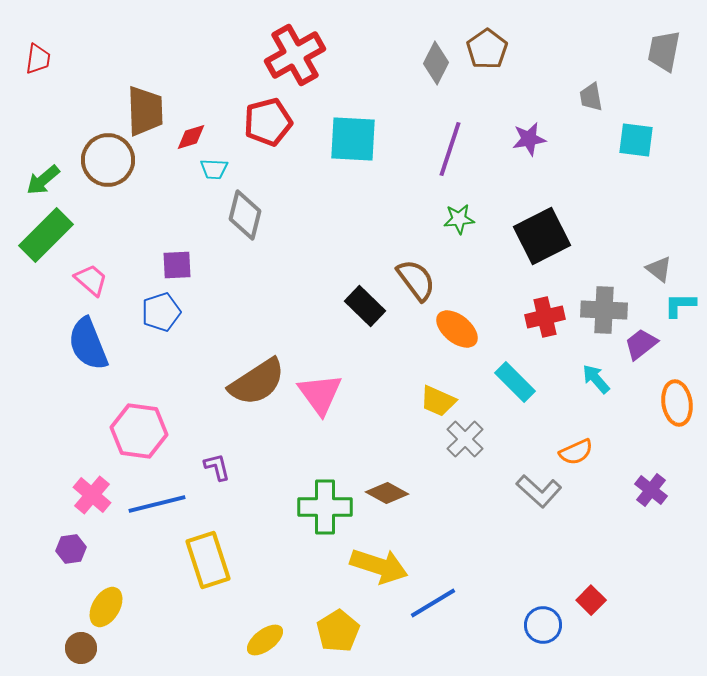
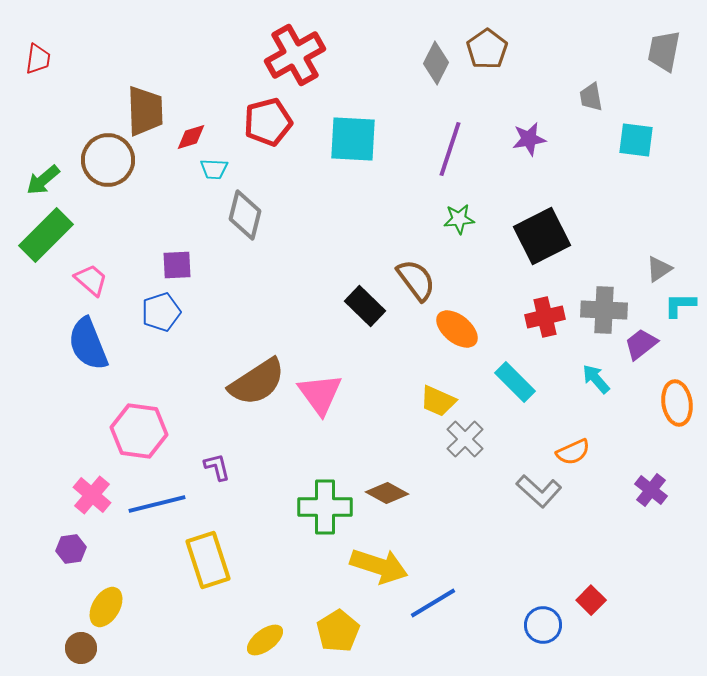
gray triangle at (659, 269): rotated 48 degrees clockwise
orange semicircle at (576, 452): moved 3 px left
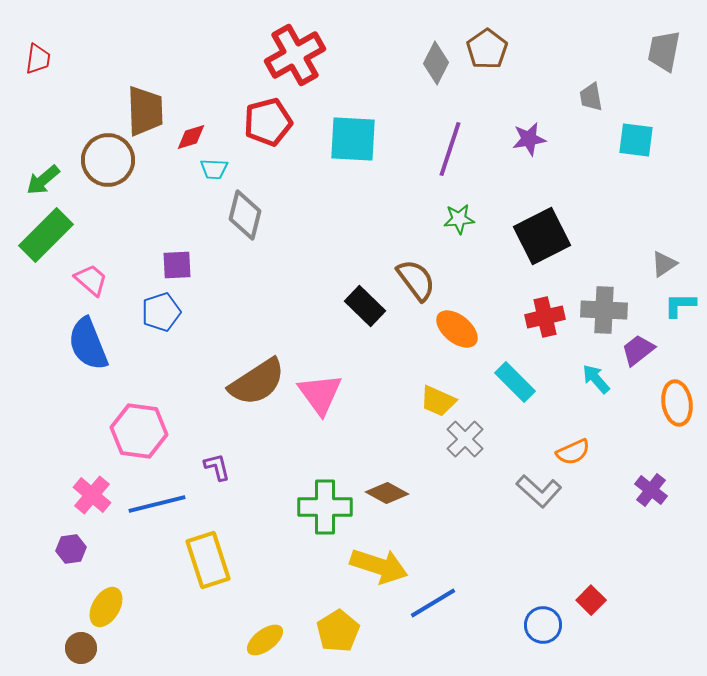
gray triangle at (659, 269): moved 5 px right, 5 px up
purple trapezoid at (641, 344): moved 3 px left, 6 px down
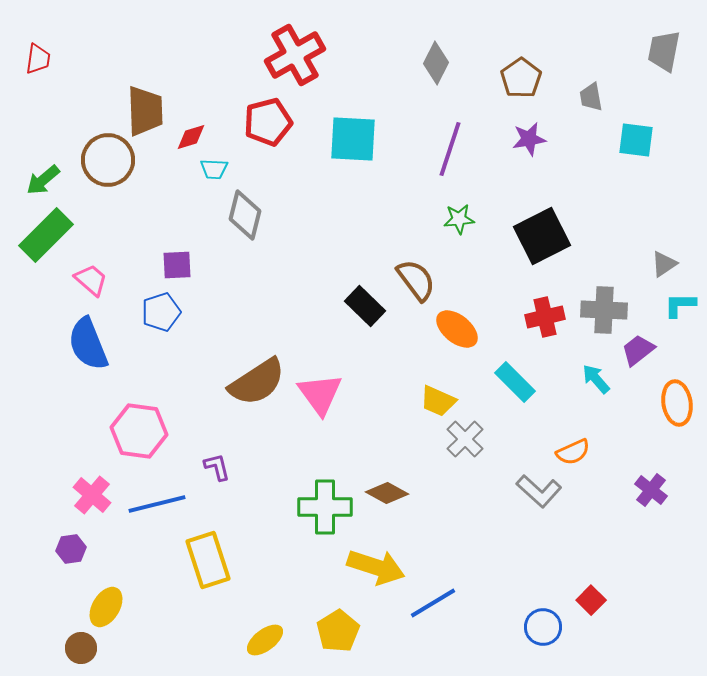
brown pentagon at (487, 49): moved 34 px right, 29 px down
yellow arrow at (379, 566): moved 3 px left, 1 px down
blue circle at (543, 625): moved 2 px down
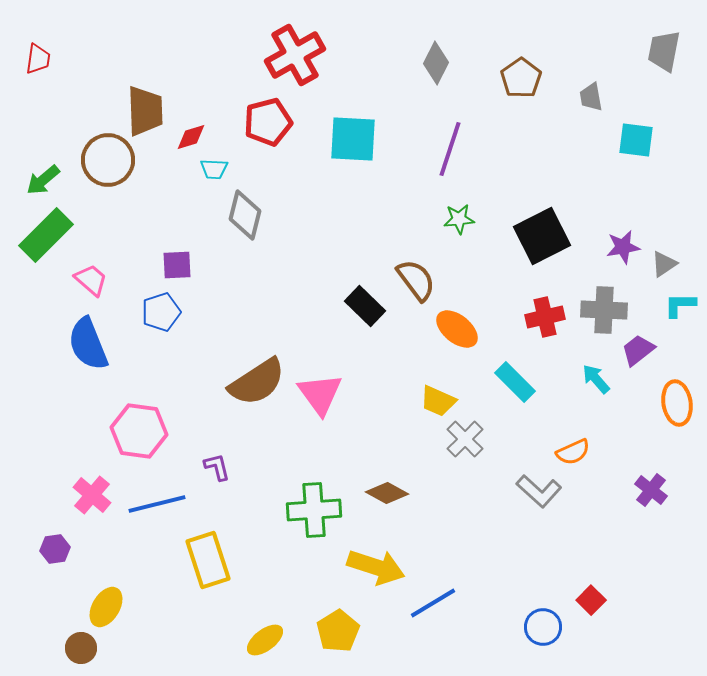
purple star at (529, 139): moved 94 px right, 108 px down
green cross at (325, 507): moved 11 px left, 3 px down; rotated 4 degrees counterclockwise
purple hexagon at (71, 549): moved 16 px left
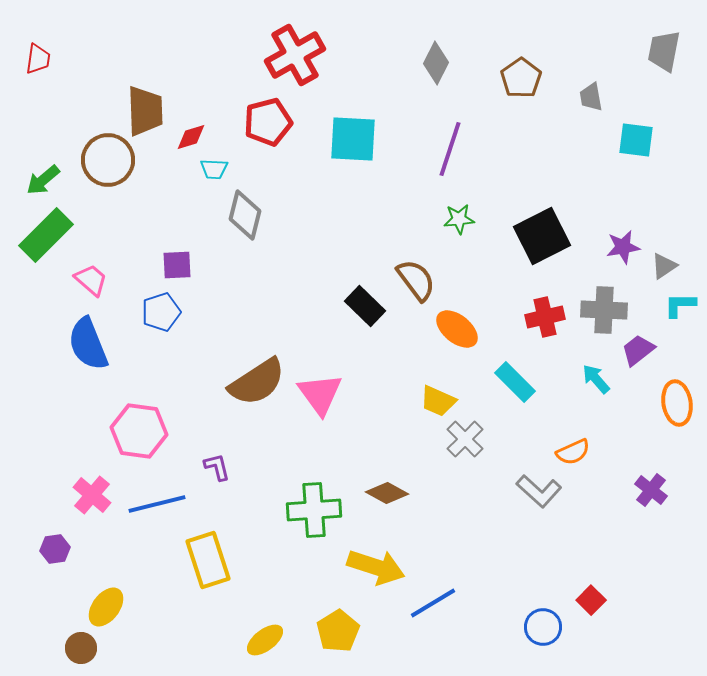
gray triangle at (664, 264): moved 2 px down
yellow ellipse at (106, 607): rotated 6 degrees clockwise
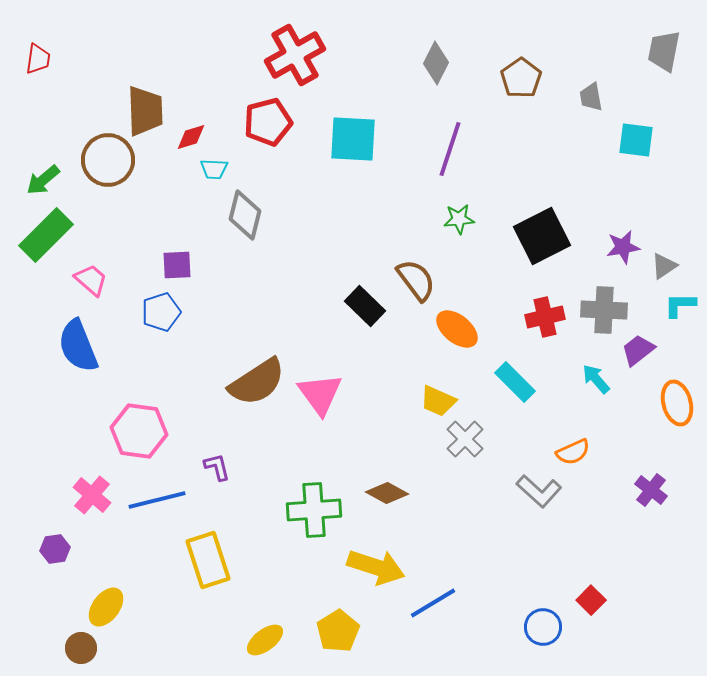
blue semicircle at (88, 344): moved 10 px left, 2 px down
orange ellipse at (677, 403): rotated 6 degrees counterclockwise
blue line at (157, 504): moved 4 px up
